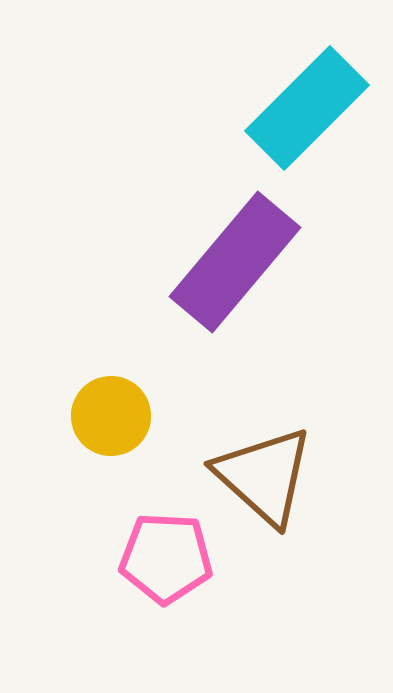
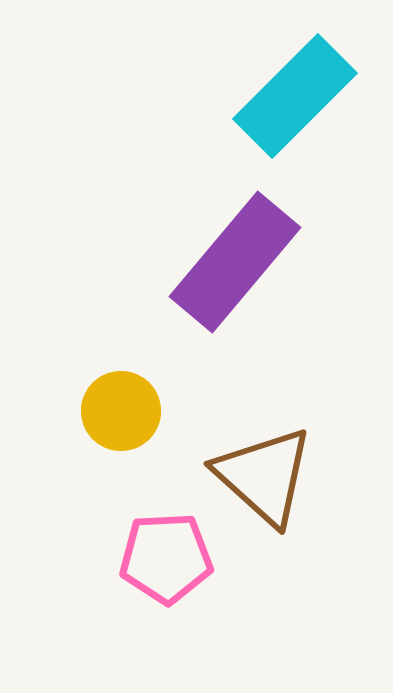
cyan rectangle: moved 12 px left, 12 px up
yellow circle: moved 10 px right, 5 px up
pink pentagon: rotated 6 degrees counterclockwise
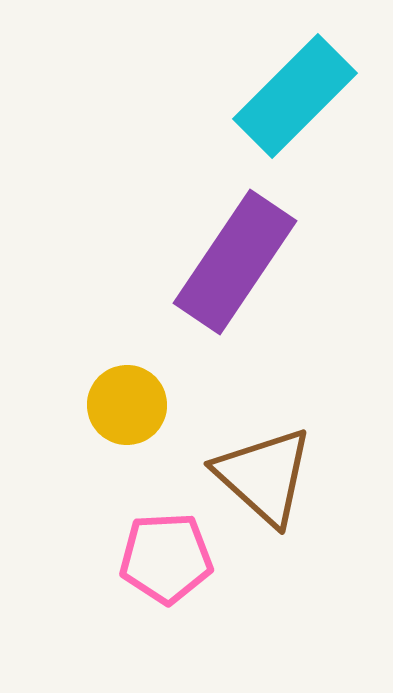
purple rectangle: rotated 6 degrees counterclockwise
yellow circle: moved 6 px right, 6 px up
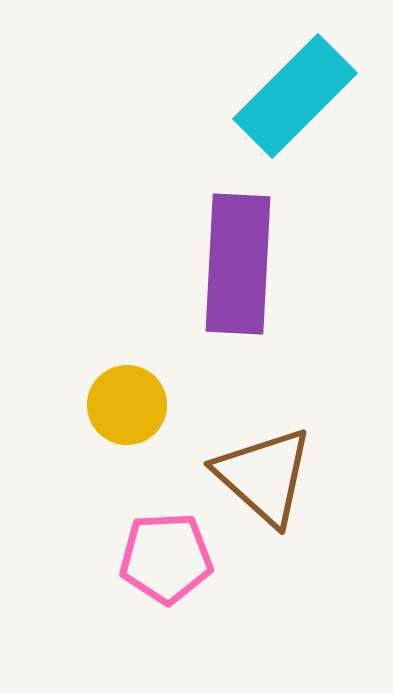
purple rectangle: moved 3 px right, 2 px down; rotated 31 degrees counterclockwise
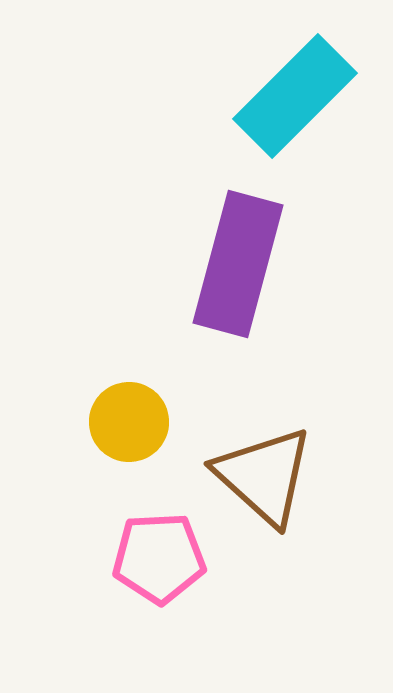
purple rectangle: rotated 12 degrees clockwise
yellow circle: moved 2 px right, 17 px down
pink pentagon: moved 7 px left
